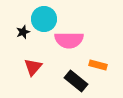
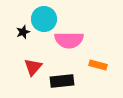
black rectangle: moved 14 px left; rotated 45 degrees counterclockwise
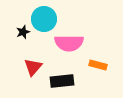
pink semicircle: moved 3 px down
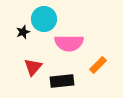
orange rectangle: rotated 60 degrees counterclockwise
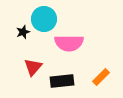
orange rectangle: moved 3 px right, 12 px down
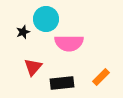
cyan circle: moved 2 px right
black rectangle: moved 2 px down
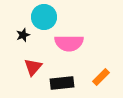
cyan circle: moved 2 px left, 2 px up
black star: moved 3 px down
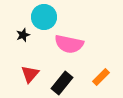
pink semicircle: moved 1 px down; rotated 12 degrees clockwise
red triangle: moved 3 px left, 7 px down
black rectangle: rotated 45 degrees counterclockwise
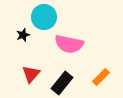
red triangle: moved 1 px right
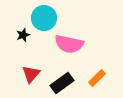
cyan circle: moved 1 px down
orange rectangle: moved 4 px left, 1 px down
black rectangle: rotated 15 degrees clockwise
